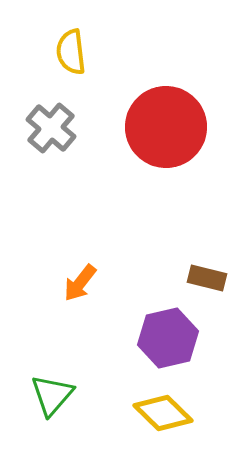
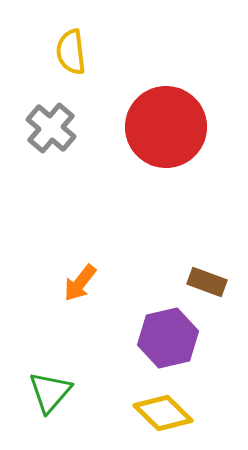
brown rectangle: moved 4 px down; rotated 6 degrees clockwise
green triangle: moved 2 px left, 3 px up
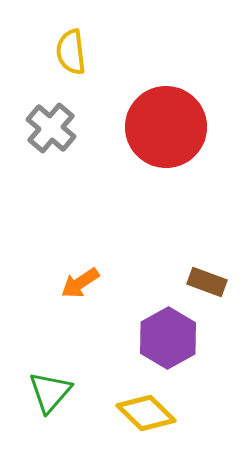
orange arrow: rotated 18 degrees clockwise
purple hexagon: rotated 16 degrees counterclockwise
yellow diamond: moved 17 px left
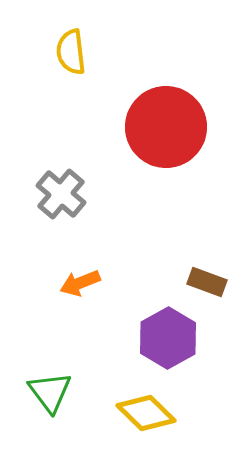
gray cross: moved 10 px right, 66 px down
orange arrow: rotated 12 degrees clockwise
green triangle: rotated 18 degrees counterclockwise
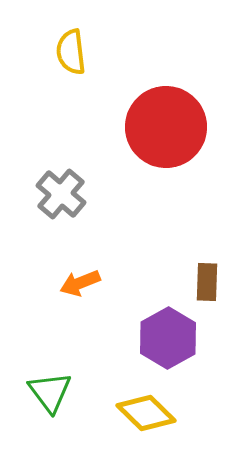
brown rectangle: rotated 72 degrees clockwise
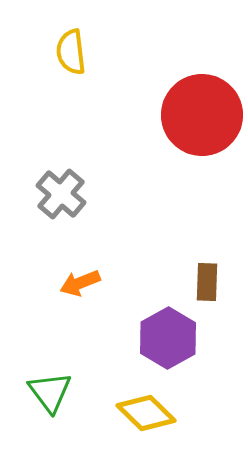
red circle: moved 36 px right, 12 px up
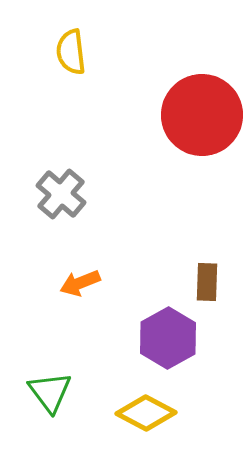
yellow diamond: rotated 16 degrees counterclockwise
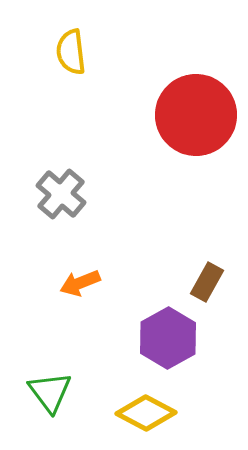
red circle: moved 6 px left
brown rectangle: rotated 27 degrees clockwise
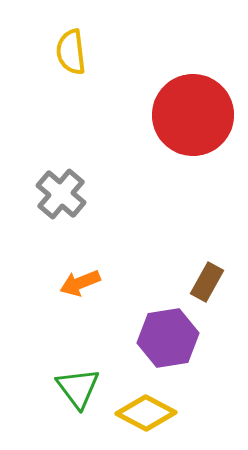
red circle: moved 3 px left
purple hexagon: rotated 20 degrees clockwise
green triangle: moved 28 px right, 4 px up
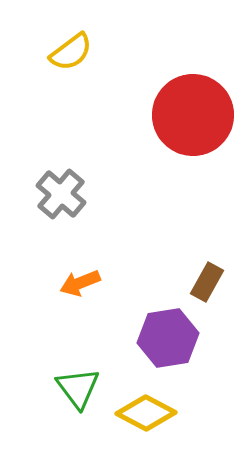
yellow semicircle: rotated 120 degrees counterclockwise
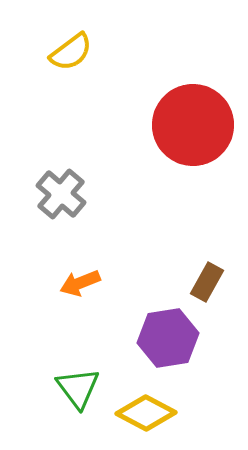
red circle: moved 10 px down
